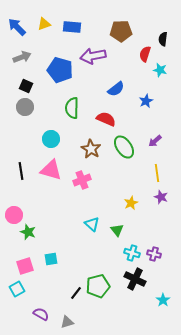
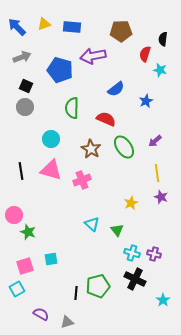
black line at (76, 293): rotated 32 degrees counterclockwise
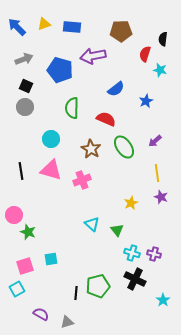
gray arrow at (22, 57): moved 2 px right, 2 px down
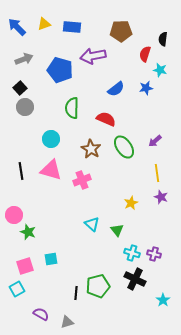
black square at (26, 86): moved 6 px left, 2 px down; rotated 24 degrees clockwise
blue star at (146, 101): moved 13 px up; rotated 16 degrees clockwise
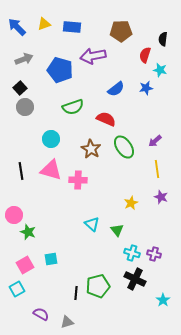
red semicircle at (145, 54): moved 1 px down
green semicircle at (72, 108): moved 1 px right, 1 px up; rotated 110 degrees counterclockwise
yellow line at (157, 173): moved 4 px up
pink cross at (82, 180): moved 4 px left; rotated 24 degrees clockwise
pink square at (25, 266): moved 1 px up; rotated 12 degrees counterclockwise
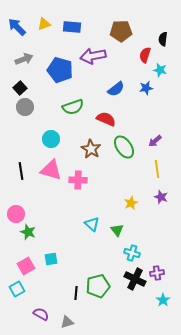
pink circle at (14, 215): moved 2 px right, 1 px up
purple cross at (154, 254): moved 3 px right, 19 px down; rotated 24 degrees counterclockwise
pink square at (25, 265): moved 1 px right, 1 px down
